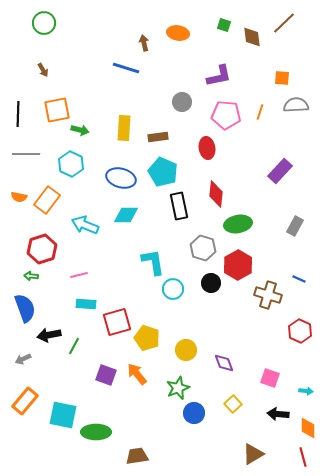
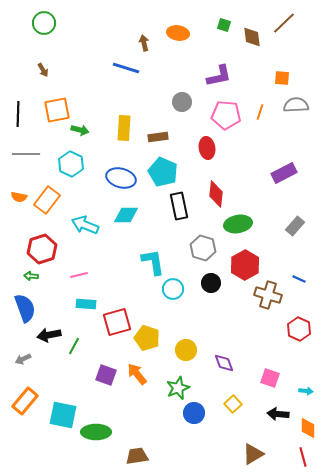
purple rectangle at (280, 171): moved 4 px right, 2 px down; rotated 20 degrees clockwise
gray rectangle at (295, 226): rotated 12 degrees clockwise
red hexagon at (238, 265): moved 7 px right
red hexagon at (300, 331): moved 1 px left, 2 px up
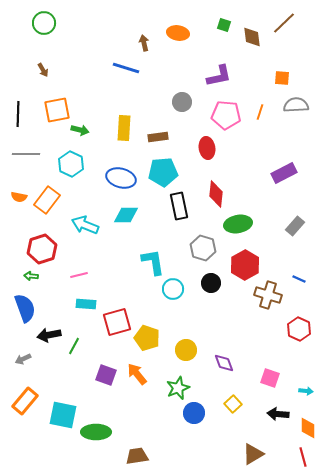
cyan pentagon at (163, 172): rotated 28 degrees counterclockwise
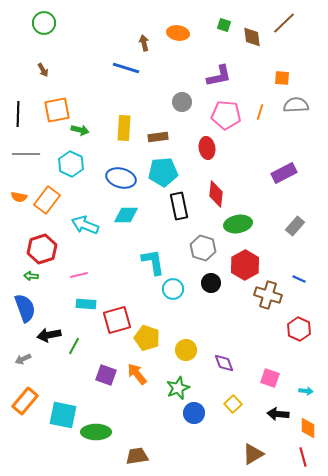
red square at (117, 322): moved 2 px up
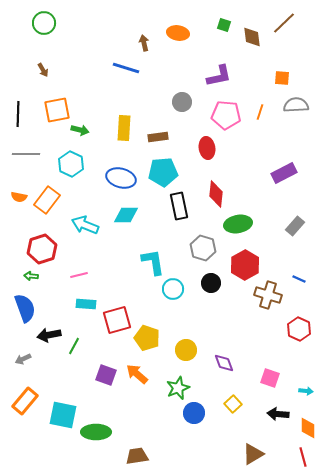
orange arrow at (137, 374): rotated 10 degrees counterclockwise
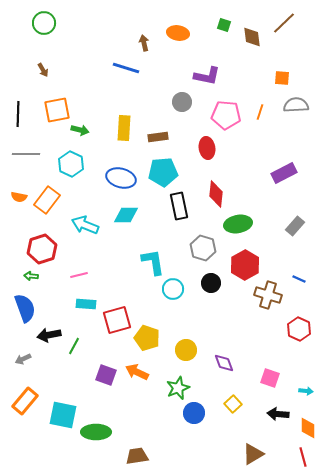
purple L-shape at (219, 76): moved 12 px left; rotated 24 degrees clockwise
orange arrow at (137, 374): moved 2 px up; rotated 15 degrees counterclockwise
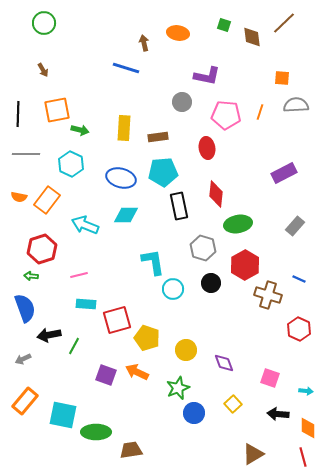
brown trapezoid at (137, 456): moved 6 px left, 6 px up
